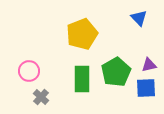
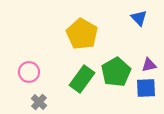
yellow pentagon: rotated 20 degrees counterclockwise
pink circle: moved 1 px down
green rectangle: rotated 36 degrees clockwise
gray cross: moved 2 px left, 5 px down
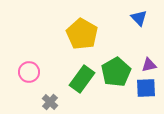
gray cross: moved 11 px right
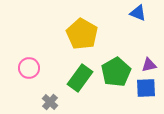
blue triangle: moved 1 px left, 5 px up; rotated 24 degrees counterclockwise
pink circle: moved 4 px up
green rectangle: moved 2 px left, 1 px up
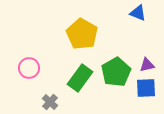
purple triangle: moved 2 px left
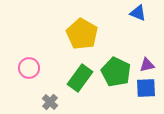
green pentagon: rotated 16 degrees counterclockwise
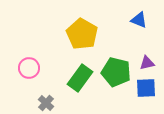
blue triangle: moved 1 px right, 7 px down
purple triangle: moved 2 px up
green pentagon: rotated 12 degrees counterclockwise
gray cross: moved 4 px left, 1 px down
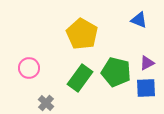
purple triangle: rotated 14 degrees counterclockwise
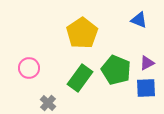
yellow pentagon: moved 1 px up; rotated 8 degrees clockwise
green pentagon: moved 2 px up; rotated 8 degrees clockwise
gray cross: moved 2 px right
